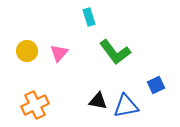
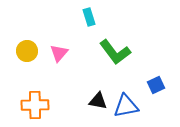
orange cross: rotated 24 degrees clockwise
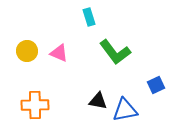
pink triangle: rotated 48 degrees counterclockwise
blue triangle: moved 1 px left, 4 px down
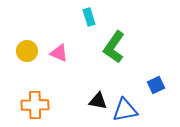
green L-shape: moved 1 px left, 5 px up; rotated 72 degrees clockwise
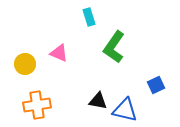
yellow circle: moved 2 px left, 13 px down
orange cross: moved 2 px right; rotated 8 degrees counterclockwise
blue triangle: rotated 24 degrees clockwise
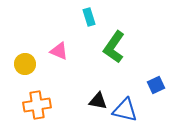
pink triangle: moved 2 px up
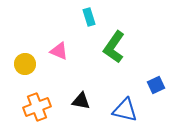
black triangle: moved 17 px left
orange cross: moved 2 px down; rotated 12 degrees counterclockwise
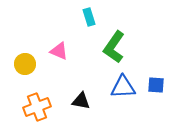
blue square: rotated 30 degrees clockwise
blue triangle: moved 2 px left, 23 px up; rotated 16 degrees counterclockwise
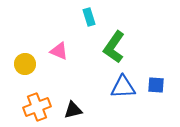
black triangle: moved 8 px left, 9 px down; rotated 24 degrees counterclockwise
